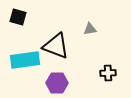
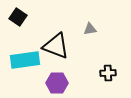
black square: rotated 18 degrees clockwise
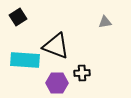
black square: rotated 24 degrees clockwise
gray triangle: moved 15 px right, 7 px up
cyan rectangle: rotated 12 degrees clockwise
black cross: moved 26 px left
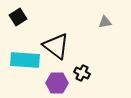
black triangle: rotated 16 degrees clockwise
black cross: rotated 28 degrees clockwise
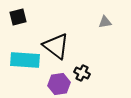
black square: rotated 18 degrees clockwise
purple hexagon: moved 2 px right, 1 px down; rotated 10 degrees counterclockwise
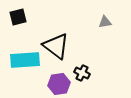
cyan rectangle: rotated 8 degrees counterclockwise
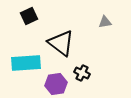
black square: moved 11 px right, 1 px up; rotated 12 degrees counterclockwise
black triangle: moved 5 px right, 3 px up
cyan rectangle: moved 1 px right, 3 px down
purple hexagon: moved 3 px left
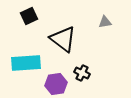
black triangle: moved 2 px right, 4 px up
